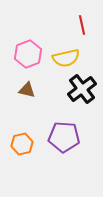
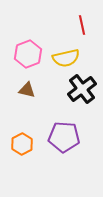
orange hexagon: rotated 15 degrees counterclockwise
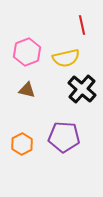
pink hexagon: moved 1 px left, 2 px up
black cross: rotated 12 degrees counterclockwise
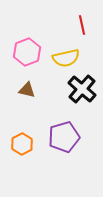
purple pentagon: rotated 20 degrees counterclockwise
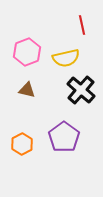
black cross: moved 1 px left, 1 px down
purple pentagon: rotated 20 degrees counterclockwise
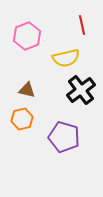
pink hexagon: moved 16 px up
black cross: rotated 12 degrees clockwise
purple pentagon: rotated 20 degrees counterclockwise
orange hexagon: moved 25 px up; rotated 15 degrees clockwise
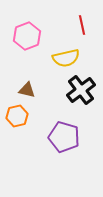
orange hexagon: moved 5 px left, 3 px up
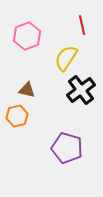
yellow semicircle: rotated 136 degrees clockwise
purple pentagon: moved 3 px right, 11 px down
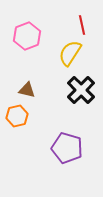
yellow semicircle: moved 4 px right, 5 px up
black cross: rotated 8 degrees counterclockwise
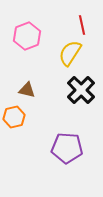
orange hexagon: moved 3 px left, 1 px down
purple pentagon: rotated 12 degrees counterclockwise
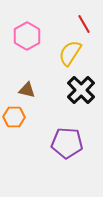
red line: moved 2 px right, 1 px up; rotated 18 degrees counterclockwise
pink hexagon: rotated 8 degrees counterclockwise
orange hexagon: rotated 15 degrees clockwise
purple pentagon: moved 5 px up
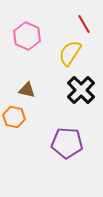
pink hexagon: rotated 8 degrees counterclockwise
orange hexagon: rotated 10 degrees clockwise
